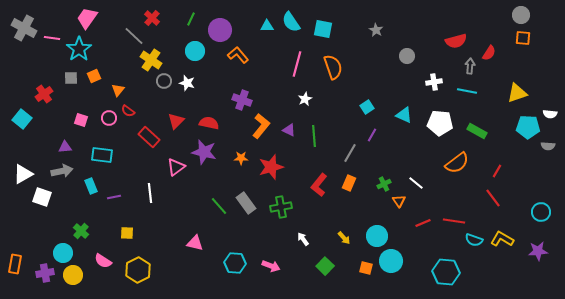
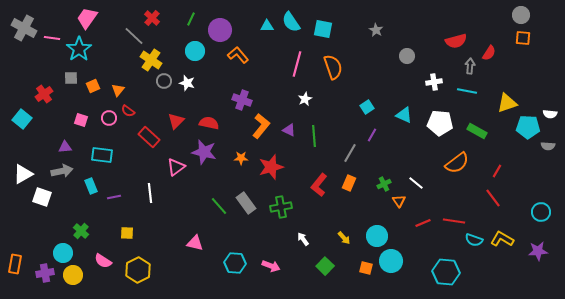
orange square at (94, 76): moved 1 px left, 10 px down
yellow triangle at (517, 93): moved 10 px left, 10 px down
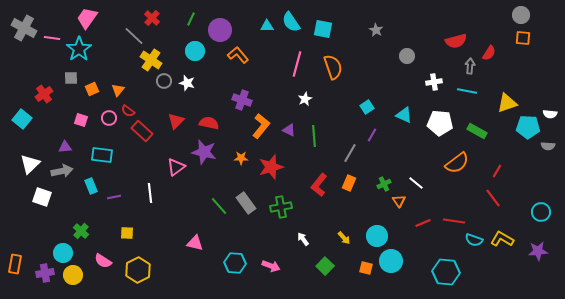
orange square at (93, 86): moved 1 px left, 3 px down
red rectangle at (149, 137): moved 7 px left, 6 px up
white triangle at (23, 174): moved 7 px right, 10 px up; rotated 15 degrees counterclockwise
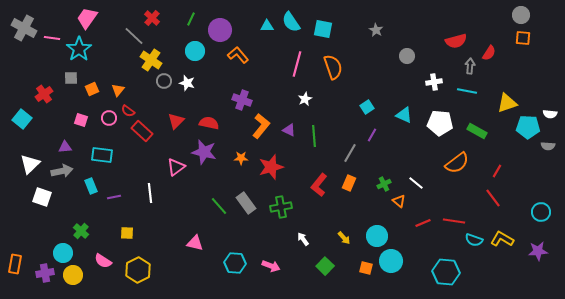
orange triangle at (399, 201): rotated 16 degrees counterclockwise
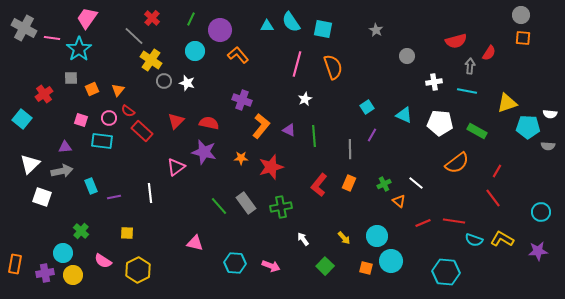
gray line at (350, 153): moved 4 px up; rotated 30 degrees counterclockwise
cyan rectangle at (102, 155): moved 14 px up
